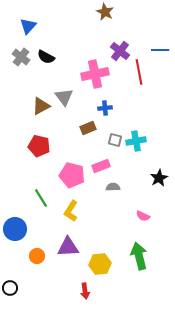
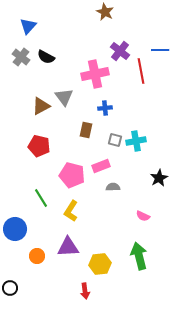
red line: moved 2 px right, 1 px up
brown rectangle: moved 2 px left, 2 px down; rotated 56 degrees counterclockwise
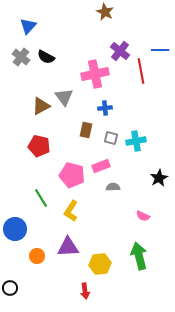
gray square: moved 4 px left, 2 px up
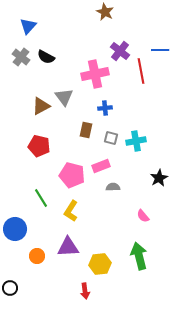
pink semicircle: rotated 24 degrees clockwise
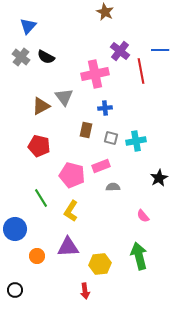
black circle: moved 5 px right, 2 px down
